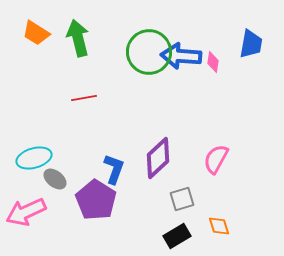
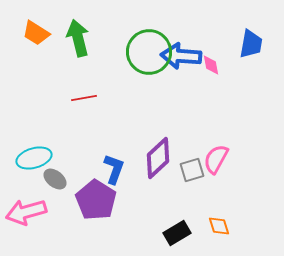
pink diamond: moved 2 px left, 3 px down; rotated 20 degrees counterclockwise
gray square: moved 10 px right, 29 px up
pink arrow: rotated 9 degrees clockwise
black rectangle: moved 3 px up
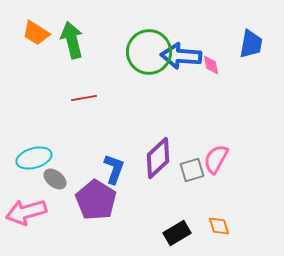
green arrow: moved 6 px left, 2 px down
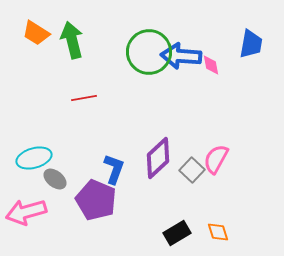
gray square: rotated 30 degrees counterclockwise
purple pentagon: rotated 9 degrees counterclockwise
orange diamond: moved 1 px left, 6 px down
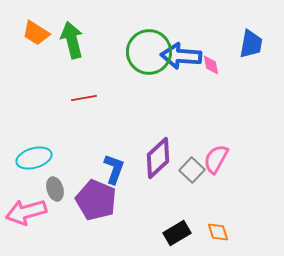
gray ellipse: moved 10 px down; rotated 35 degrees clockwise
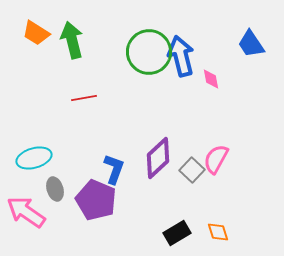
blue trapezoid: rotated 136 degrees clockwise
blue arrow: rotated 72 degrees clockwise
pink diamond: moved 14 px down
pink arrow: rotated 51 degrees clockwise
